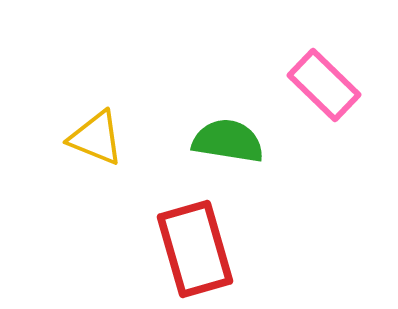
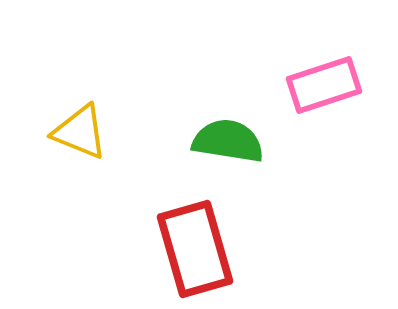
pink rectangle: rotated 62 degrees counterclockwise
yellow triangle: moved 16 px left, 6 px up
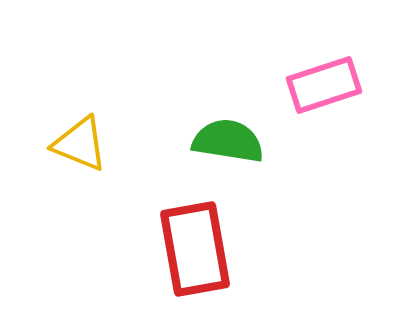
yellow triangle: moved 12 px down
red rectangle: rotated 6 degrees clockwise
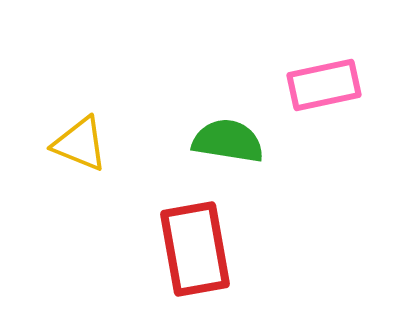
pink rectangle: rotated 6 degrees clockwise
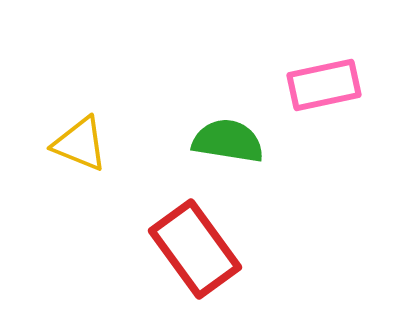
red rectangle: rotated 26 degrees counterclockwise
